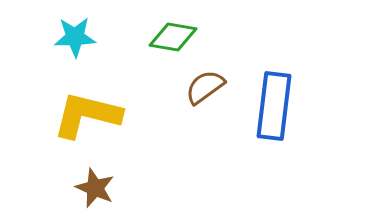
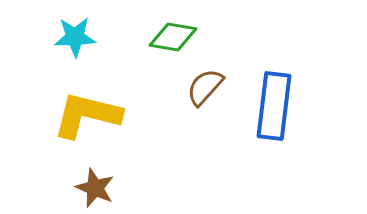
brown semicircle: rotated 12 degrees counterclockwise
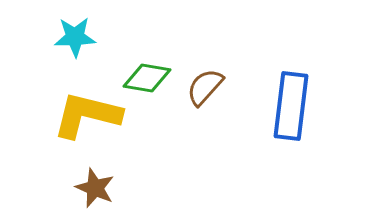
green diamond: moved 26 px left, 41 px down
blue rectangle: moved 17 px right
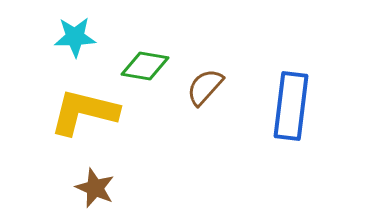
green diamond: moved 2 px left, 12 px up
yellow L-shape: moved 3 px left, 3 px up
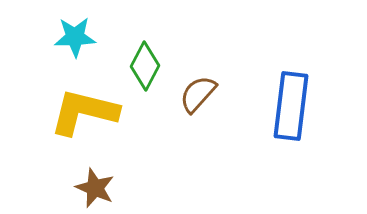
green diamond: rotated 72 degrees counterclockwise
brown semicircle: moved 7 px left, 7 px down
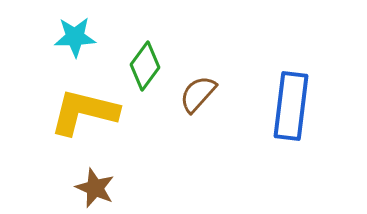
green diamond: rotated 9 degrees clockwise
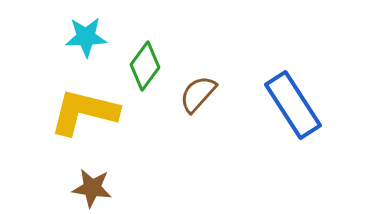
cyan star: moved 11 px right
blue rectangle: moved 2 px right, 1 px up; rotated 40 degrees counterclockwise
brown star: moved 3 px left; rotated 15 degrees counterclockwise
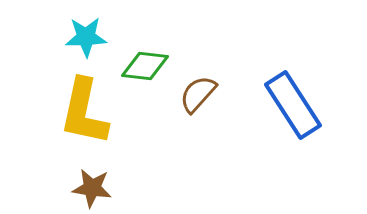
green diamond: rotated 60 degrees clockwise
yellow L-shape: rotated 92 degrees counterclockwise
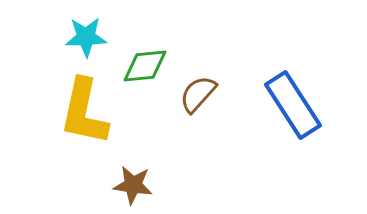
green diamond: rotated 12 degrees counterclockwise
brown star: moved 41 px right, 3 px up
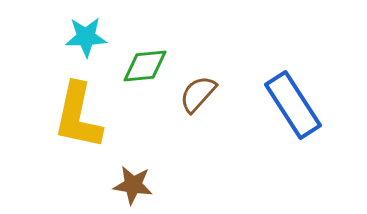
yellow L-shape: moved 6 px left, 4 px down
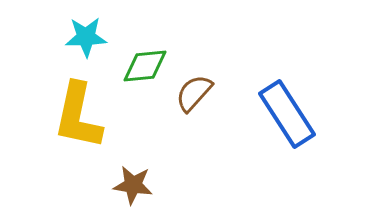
brown semicircle: moved 4 px left, 1 px up
blue rectangle: moved 6 px left, 9 px down
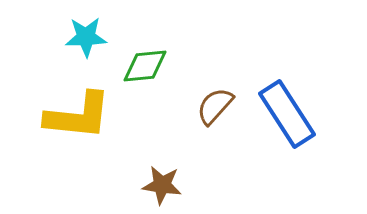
brown semicircle: moved 21 px right, 13 px down
yellow L-shape: rotated 96 degrees counterclockwise
brown star: moved 29 px right
